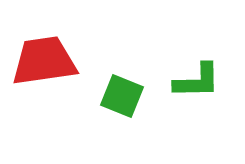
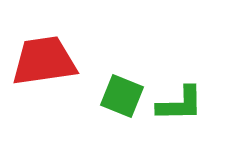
green L-shape: moved 17 px left, 23 px down
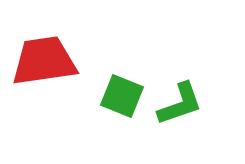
green L-shape: rotated 18 degrees counterclockwise
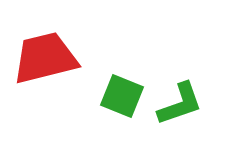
red trapezoid: moved 1 px right, 3 px up; rotated 6 degrees counterclockwise
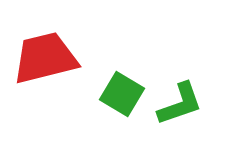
green square: moved 2 px up; rotated 9 degrees clockwise
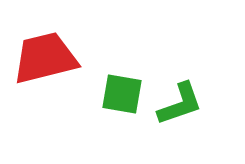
green square: rotated 21 degrees counterclockwise
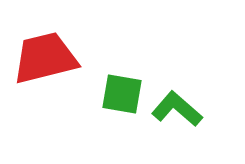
green L-shape: moved 3 px left, 5 px down; rotated 120 degrees counterclockwise
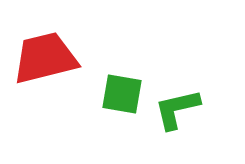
green L-shape: rotated 54 degrees counterclockwise
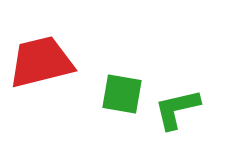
red trapezoid: moved 4 px left, 4 px down
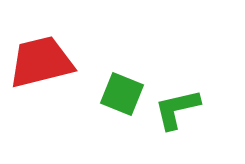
green square: rotated 12 degrees clockwise
